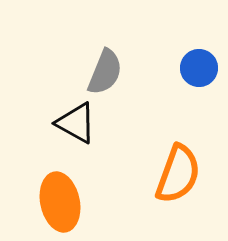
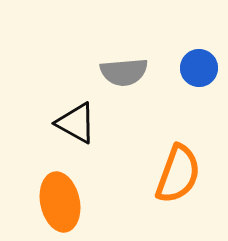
gray semicircle: moved 19 px right; rotated 63 degrees clockwise
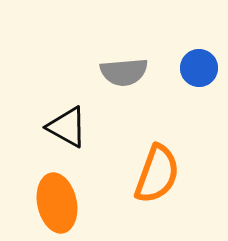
black triangle: moved 9 px left, 4 px down
orange semicircle: moved 21 px left
orange ellipse: moved 3 px left, 1 px down
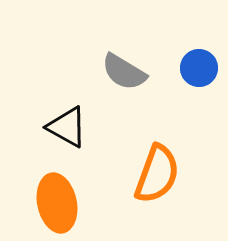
gray semicircle: rotated 36 degrees clockwise
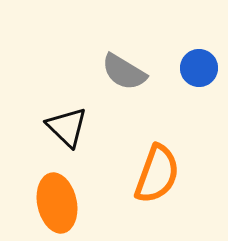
black triangle: rotated 15 degrees clockwise
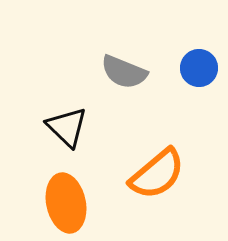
gray semicircle: rotated 9 degrees counterclockwise
orange semicircle: rotated 30 degrees clockwise
orange ellipse: moved 9 px right
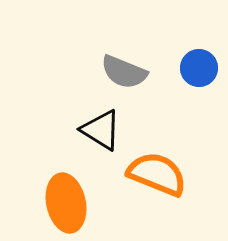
black triangle: moved 34 px right, 3 px down; rotated 12 degrees counterclockwise
orange semicircle: rotated 118 degrees counterclockwise
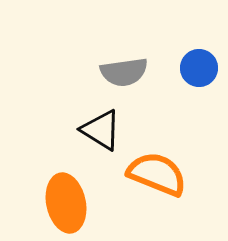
gray semicircle: rotated 30 degrees counterclockwise
